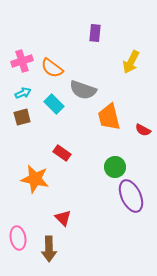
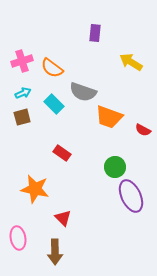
yellow arrow: rotated 95 degrees clockwise
gray semicircle: moved 2 px down
orange trapezoid: rotated 56 degrees counterclockwise
orange star: moved 10 px down
brown arrow: moved 6 px right, 3 px down
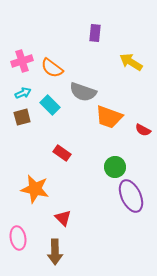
cyan rectangle: moved 4 px left, 1 px down
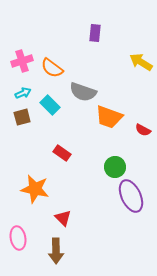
yellow arrow: moved 10 px right
brown arrow: moved 1 px right, 1 px up
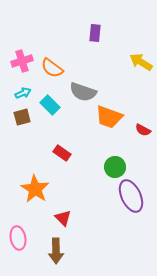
orange star: rotated 20 degrees clockwise
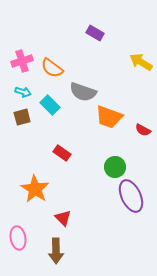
purple rectangle: rotated 66 degrees counterclockwise
cyan arrow: moved 1 px up; rotated 42 degrees clockwise
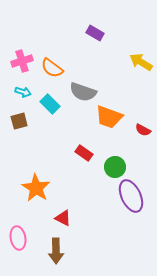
cyan rectangle: moved 1 px up
brown square: moved 3 px left, 4 px down
red rectangle: moved 22 px right
orange star: moved 1 px right, 1 px up
red triangle: rotated 18 degrees counterclockwise
